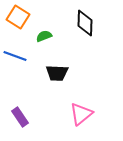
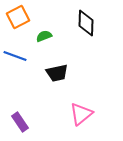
orange square: rotated 30 degrees clockwise
black diamond: moved 1 px right
black trapezoid: rotated 15 degrees counterclockwise
purple rectangle: moved 5 px down
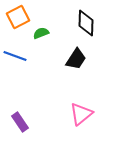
green semicircle: moved 3 px left, 3 px up
black trapezoid: moved 19 px right, 14 px up; rotated 45 degrees counterclockwise
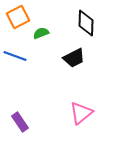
black trapezoid: moved 2 px left, 1 px up; rotated 30 degrees clockwise
pink triangle: moved 1 px up
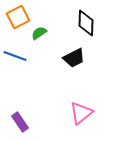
green semicircle: moved 2 px left; rotated 14 degrees counterclockwise
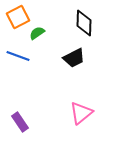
black diamond: moved 2 px left
green semicircle: moved 2 px left
blue line: moved 3 px right
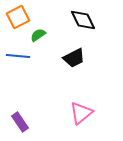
black diamond: moved 1 px left, 3 px up; rotated 28 degrees counterclockwise
green semicircle: moved 1 px right, 2 px down
blue line: rotated 15 degrees counterclockwise
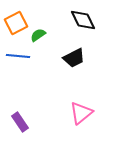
orange square: moved 2 px left, 6 px down
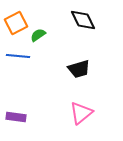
black trapezoid: moved 5 px right, 11 px down; rotated 10 degrees clockwise
purple rectangle: moved 4 px left, 5 px up; rotated 48 degrees counterclockwise
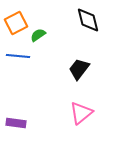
black diamond: moved 5 px right; rotated 12 degrees clockwise
black trapezoid: rotated 145 degrees clockwise
purple rectangle: moved 6 px down
